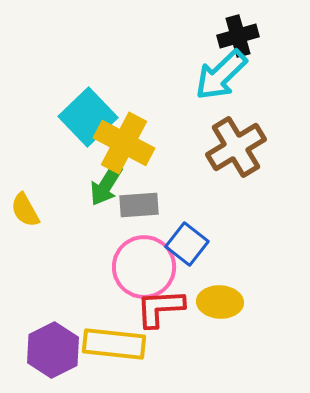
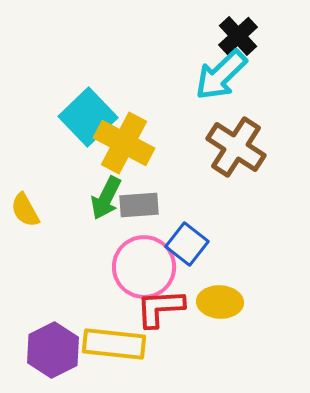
black cross: rotated 27 degrees counterclockwise
brown cross: rotated 26 degrees counterclockwise
green arrow: moved 13 px down; rotated 6 degrees counterclockwise
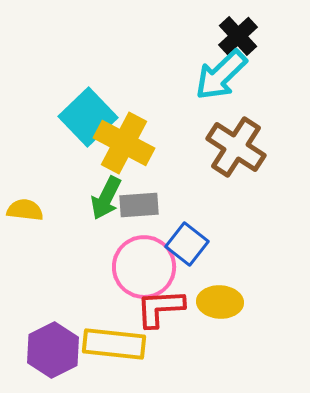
yellow semicircle: rotated 126 degrees clockwise
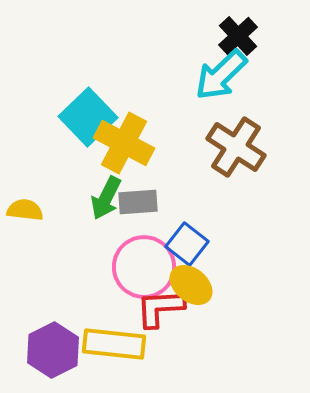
gray rectangle: moved 1 px left, 3 px up
yellow ellipse: moved 29 px left, 17 px up; rotated 36 degrees clockwise
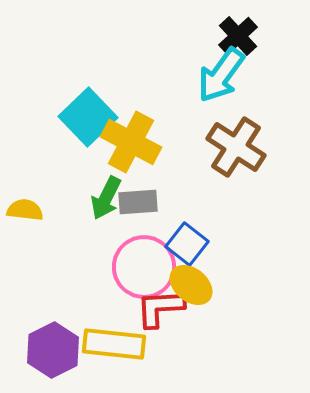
cyan arrow: rotated 10 degrees counterclockwise
yellow cross: moved 7 px right, 1 px up
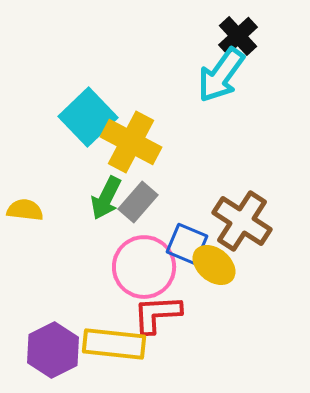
brown cross: moved 6 px right, 74 px down
gray rectangle: rotated 45 degrees counterclockwise
blue square: rotated 15 degrees counterclockwise
yellow ellipse: moved 23 px right, 20 px up
red L-shape: moved 3 px left, 6 px down
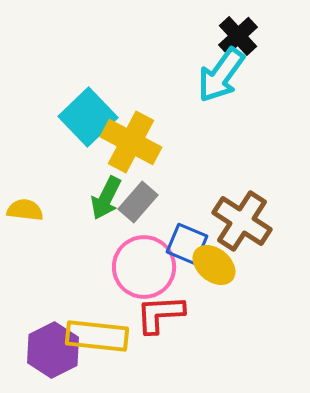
red L-shape: moved 3 px right
yellow rectangle: moved 17 px left, 8 px up
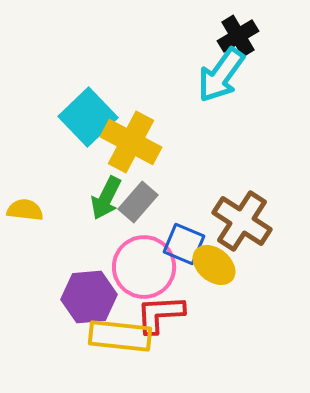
black cross: rotated 12 degrees clockwise
blue square: moved 3 px left
yellow rectangle: moved 23 px right
purple hexagon: moved 36 px right, 53 px up; rotated 22 degrees clockwise
